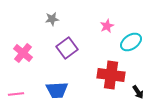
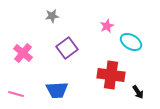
gray star: moved 3 px up
cyan ellipse: rotated 65 degrees clockwise
pink line: rotated 21 degrees clockwise
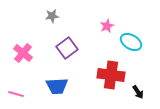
blue trapezoid: moved 4 px up
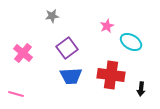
blue trapezoid: moved 14 px right, 10 px up
black arrow: moved 3 px right, 3 px up; rotated 40 degrees clockwise
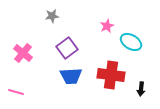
pink line: moved 2 px up
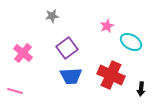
red cross: rotated 16 degrees clockwise
pink line: moved 1 px left, 1 px up
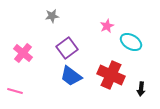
blue trapezoid: rotated 40 degrees clockwise
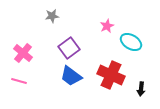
purple square: moved 2 px right
pink line: moved 4 px right, 10 px up
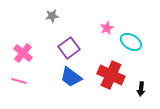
pink star: moved 2 px down
blue trapezoid: moved 1 px down
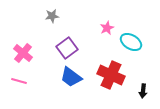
purple square: moved 2 px left
black arrow: moved 2 px right, 2 px down
